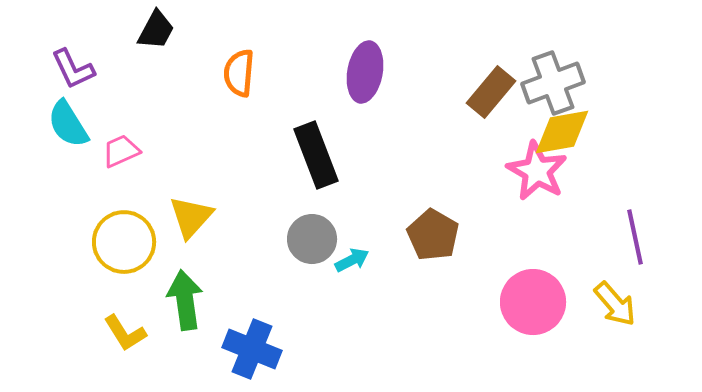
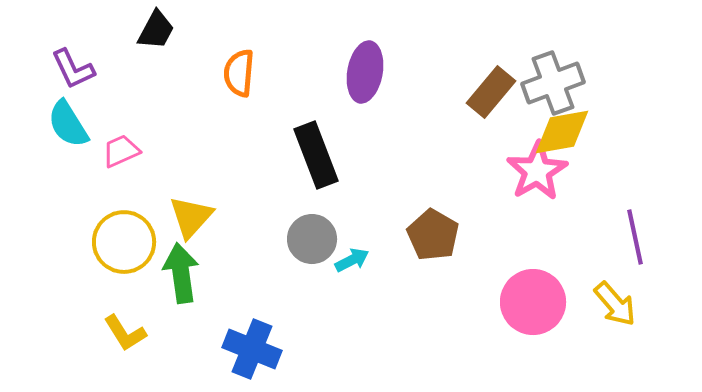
pink star: rotated 12 degrees clockwise
green arrow: moved 4 px left, 27 px up
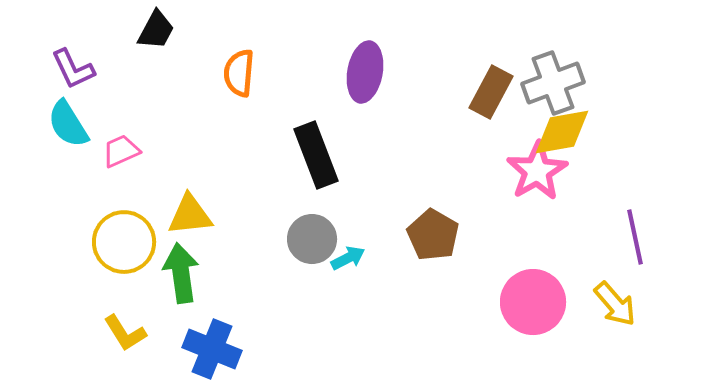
brown rectangle: rotated 12 degrees counterclockwise
yellow triangle: moved 1 px left, 2 px up; rotated 42 degrees clockwise
cyan arrow: moved 4 px left, 2 px up
blue cross: moved 40 px left
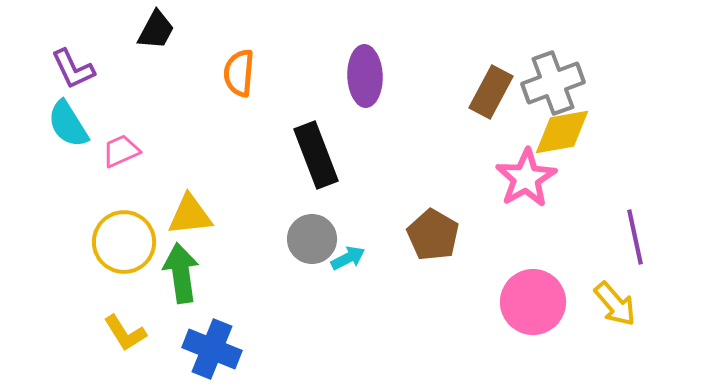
purple ellipse: moved 4 px down; rotated 12 degrees counterclockwise
pink star: moved 11 px left, 7 px down
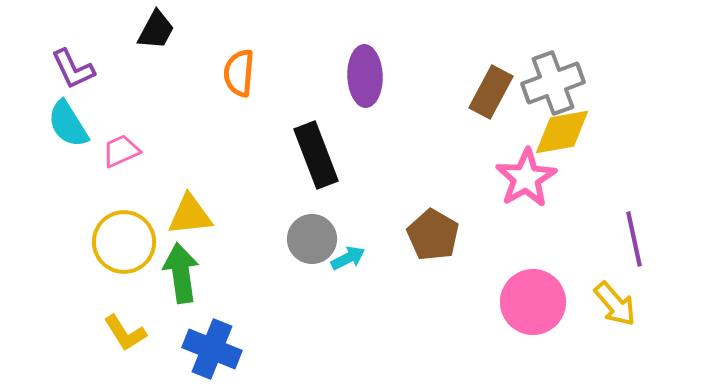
purple line: moved 1 px left, 2 px down
